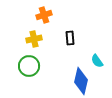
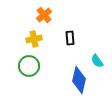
orange cross: rotated 21 degrees counterclockwise
blue diamond: moved 2 px left, 1 px up
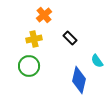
black rectangle: rotated 40 degrees counterclockwise
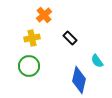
yellow cross: moved 2 px left, 1 px up
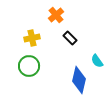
orange cross: moved 12 px right
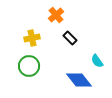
blue diamond: rotated 52 degrees counterclockwise
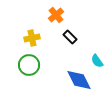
black rectangle: moved 1 px up
green circle: moved 1 px up
blue diamond: rotated 12 degrees clockwise
